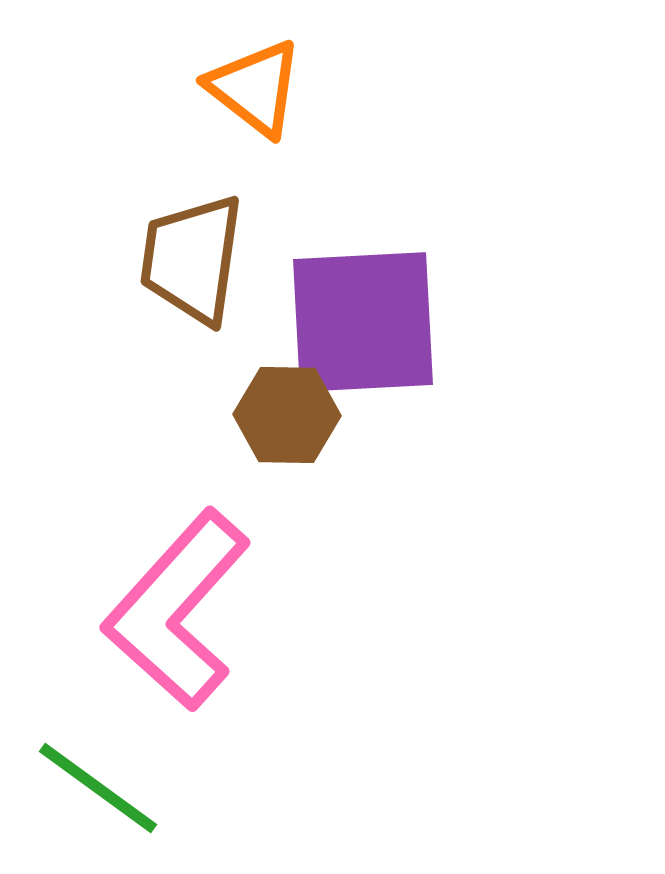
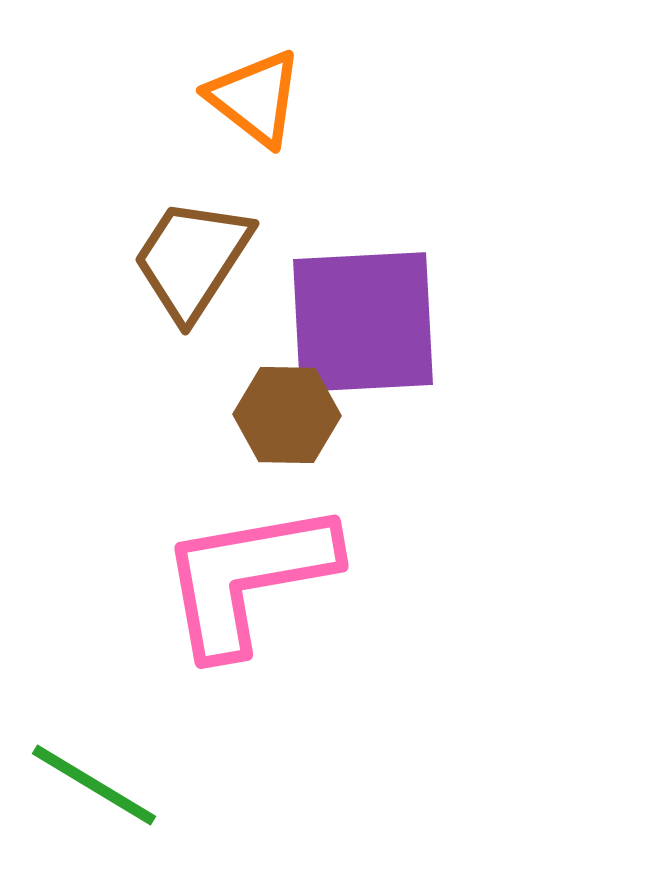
orange triangle: moved 10 px down
brown trapezoid: rotated 25 degrees clockwise
pink L-shape: moved 71 px right, 32 px up; rotated 38 degrees clockwise
green line: moved 4 px left, 3 px up; rotated 5 degrees counterclockwise
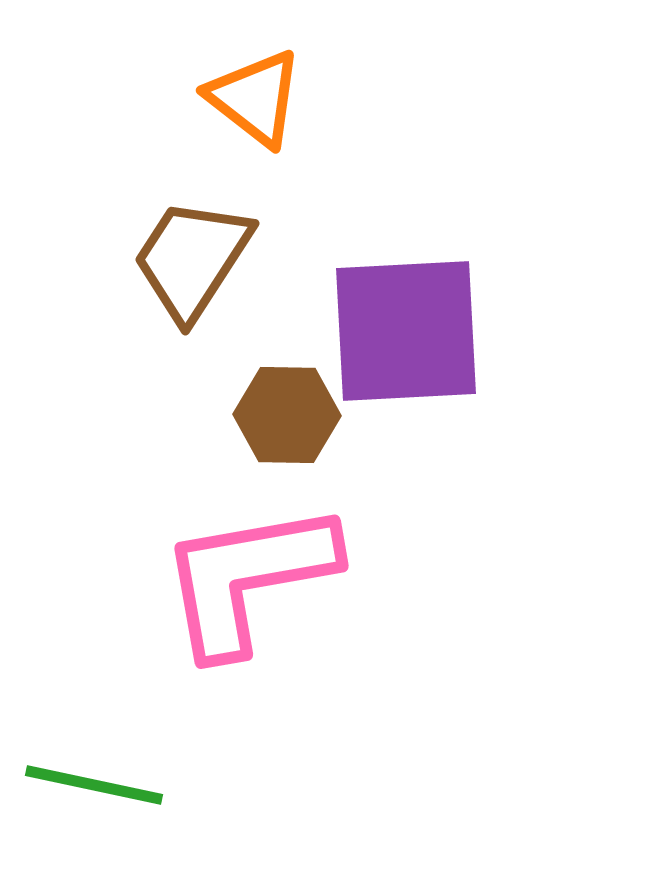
purple square: moved 43 px right, 9 px down
green line: rotated 19 degrees counterclockwise
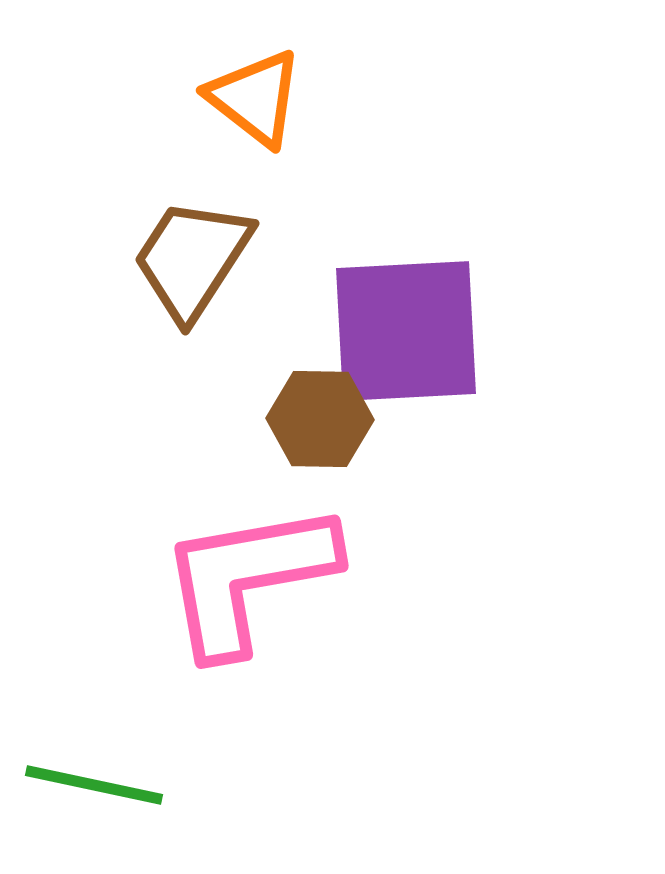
brown hexagon: moved 33 px right, 4 px down
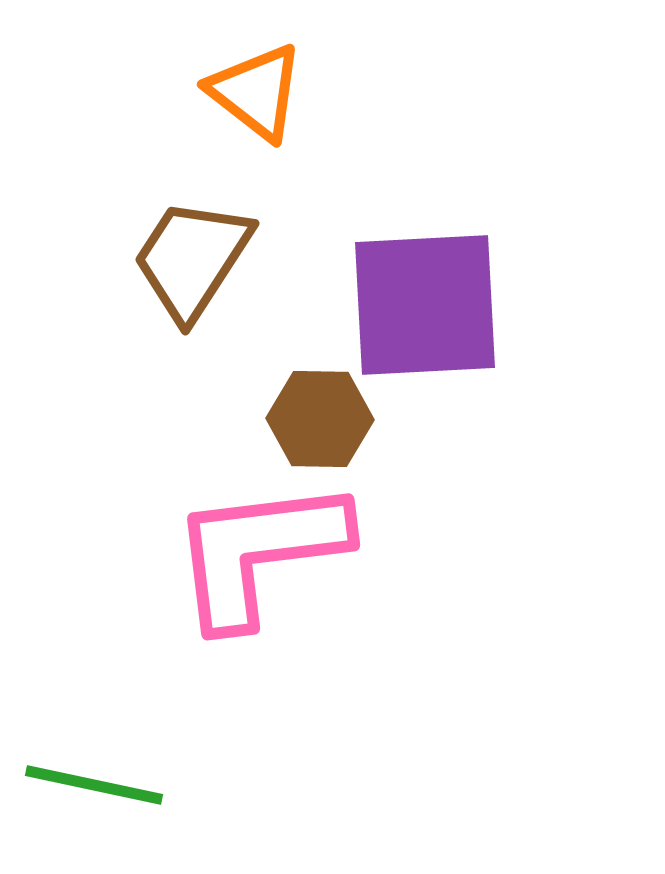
orange triangle: moved 1 px right, 6 px up
purple square: moved 19 px right, 26 px up
pink L-shape: moved 11 px right, 26 px up; rotated 3 degrees clockwise
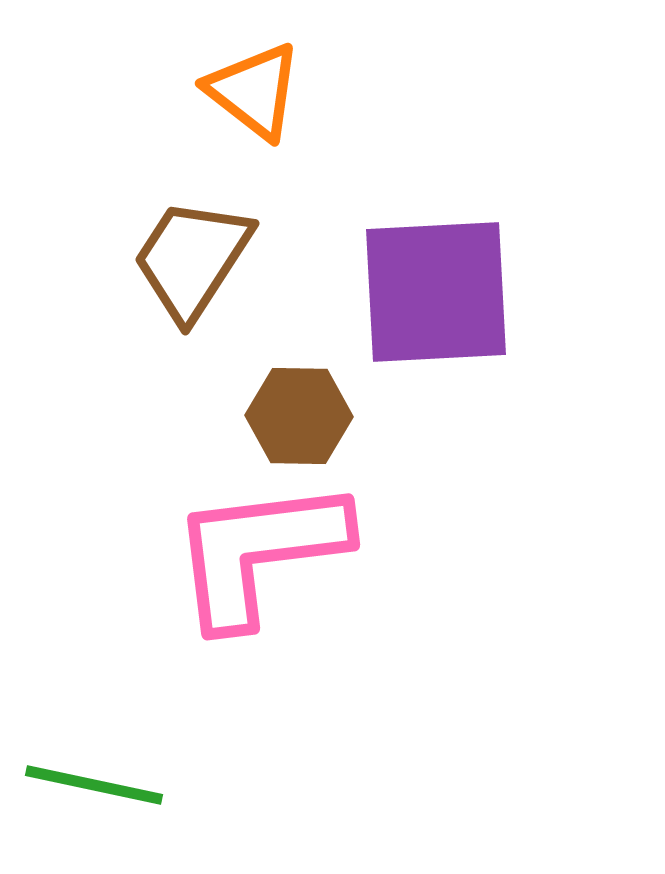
orange triangle: moved 2 px left, 1 px up
purple square: moved 11 px right, 13 px up
brown hexagon: moved 21 px left, 3 px up
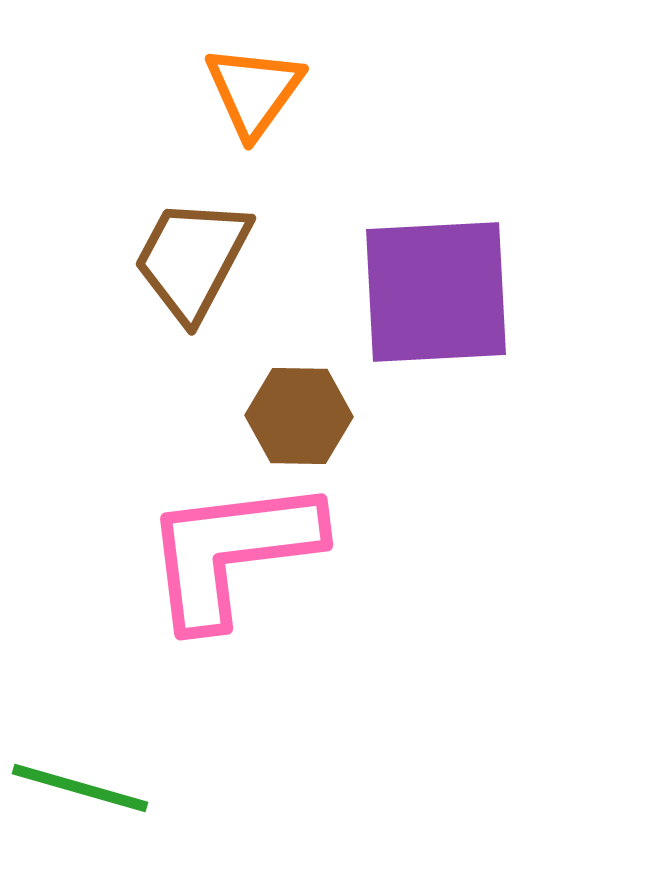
orange triangle: rotated 28 degrees clockwise
brown trapezoid: rotated 5 degrees counterclockwise
pink L-shape: moved 27 px left
green line: moved 14 px left, 3 px down; rotated 4 degrees clockwise
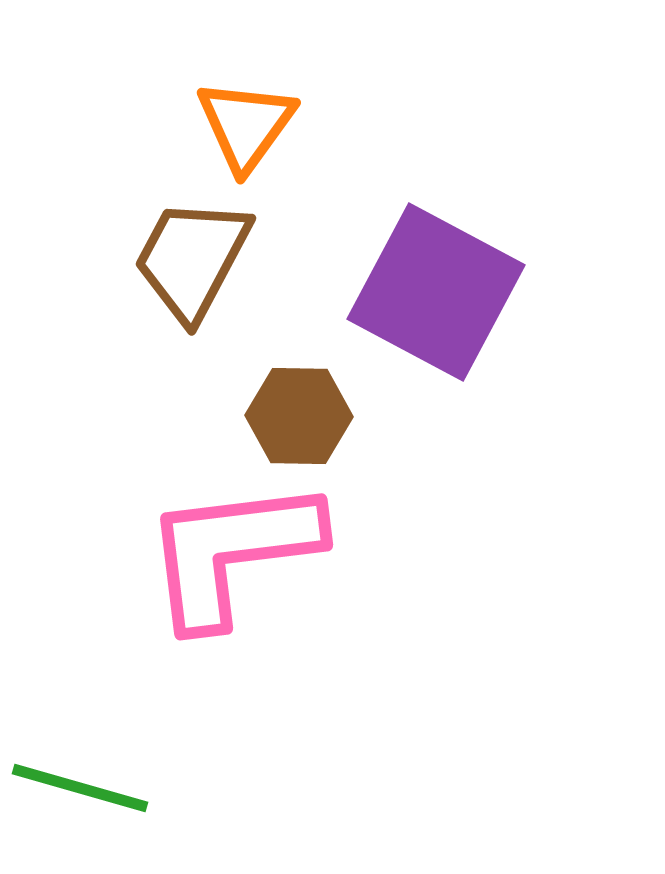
orange triangle: moved 8 px left, 34 px down
purple square: rotated 31 degrees clockwise
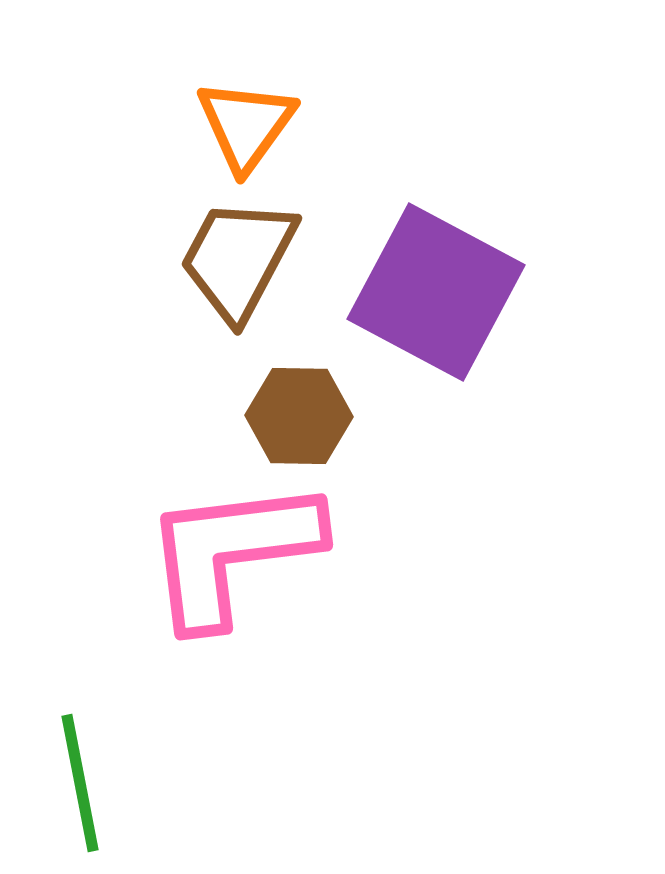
brown trapezoid: moved 46 px right
green line: moved 5 px up; rotated 63 degrees clockwise
